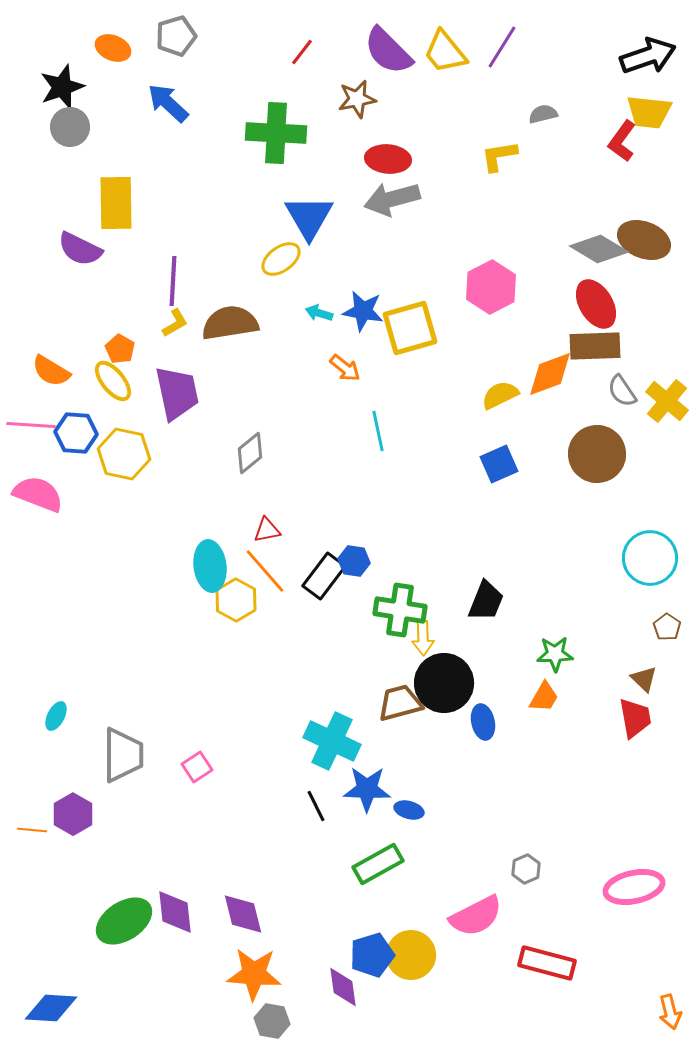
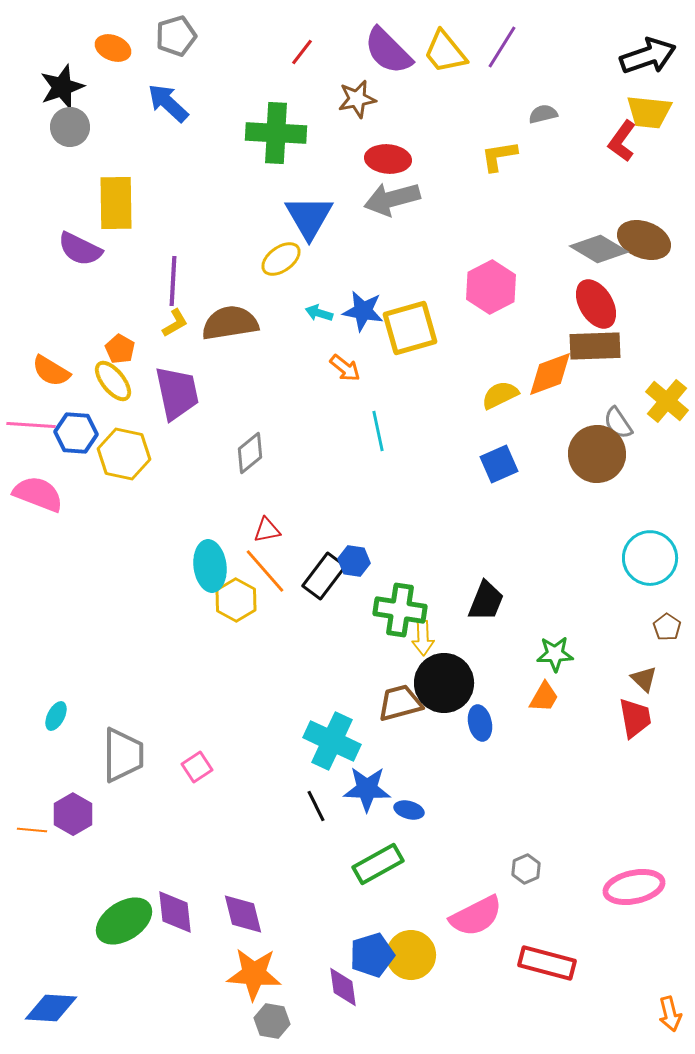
gray semicircle at (622, 391): moved 4 px left, 32 px down
blue ellipse at (483, 722): moved 3 px left, 1 px down
orange arrow at (670, 1012): moved 2 px down
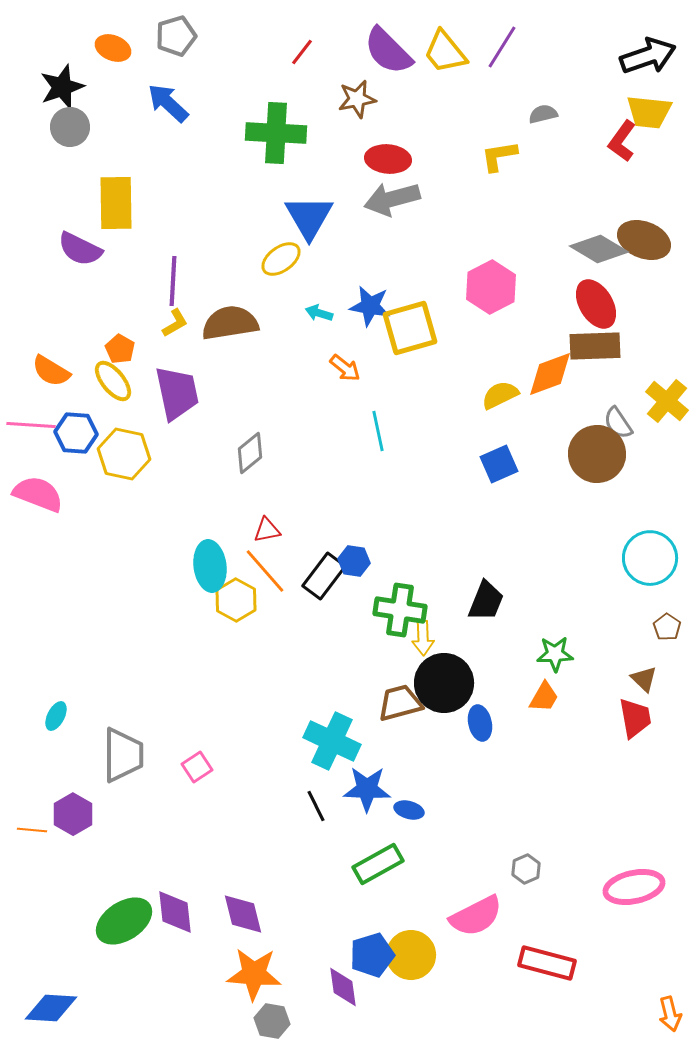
blue star at (363, 311): moved 7 px right, 5 px up
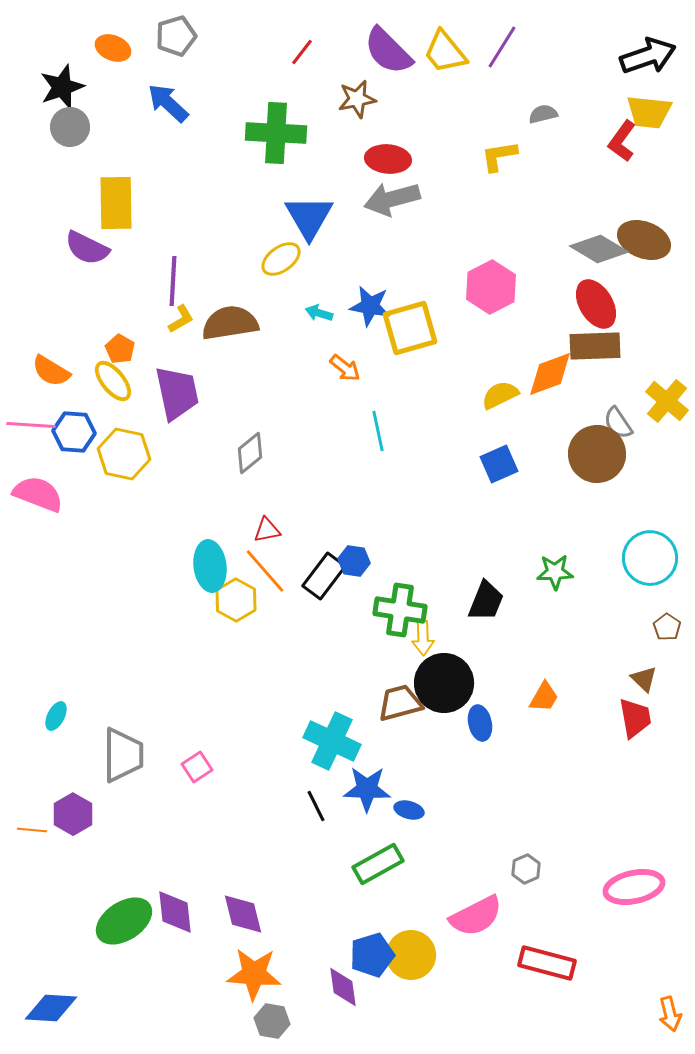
purple semicircle at (80, 249): moved 7 px right, 1 px up
yellow L-shape at (175, 323): moved 6 px right, 4 px up
blue hexagon at (76, 433): moved 2 px left, 1 px up
green star at (555, 654): moved 82 px up
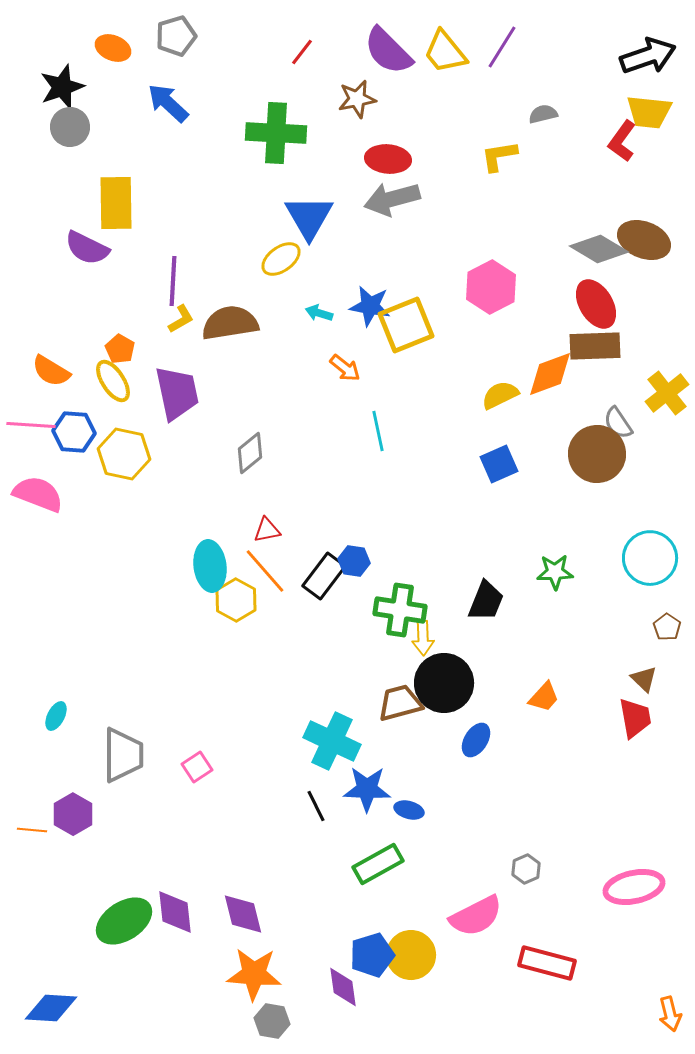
yellow square at (410, 328): moved 4 px left, 3 px up; rotated 6 degrees counterclockwise
yellow ellipse at (113, 381): rotated 6 degrees clockwise
yellow cross at (667, 401): moved 8 px up; rotated 12 degrees clockwise
orange trapezoid at (544, 697): rotated 12 degrees clockwise
blue ellipse at (480, 723): moved 4 px left, 17 px down; rotated 44 degrees clockwise
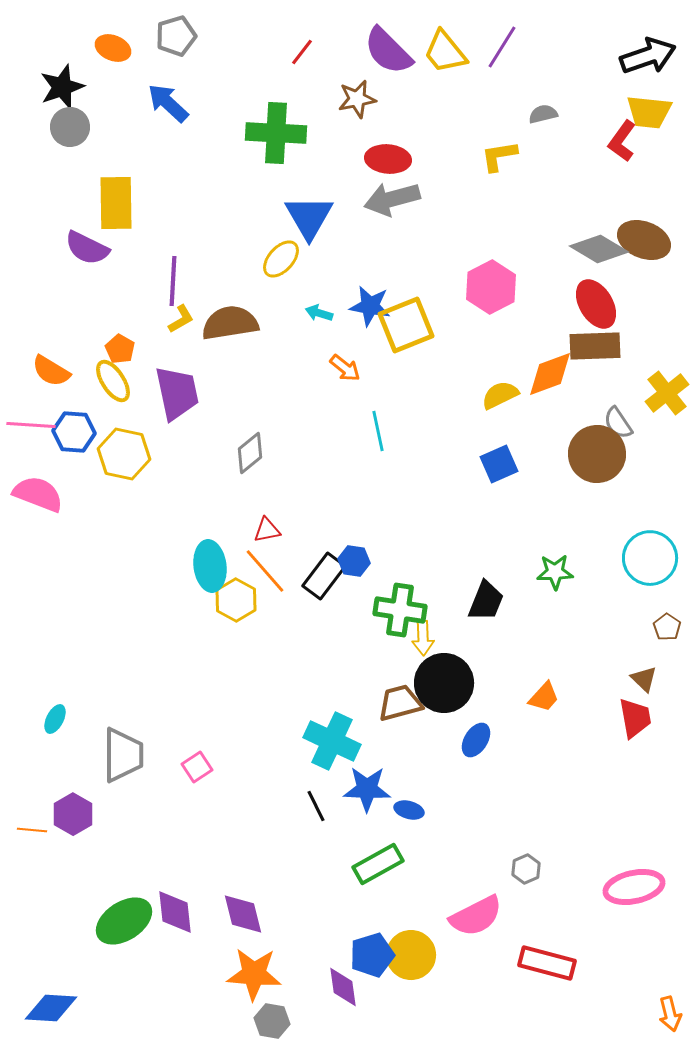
yellow ellipse at (281, 259): rotated 12 degrees counterclockwise
cyan ellipse at (56, 716): moved 1 px left, 3 px down
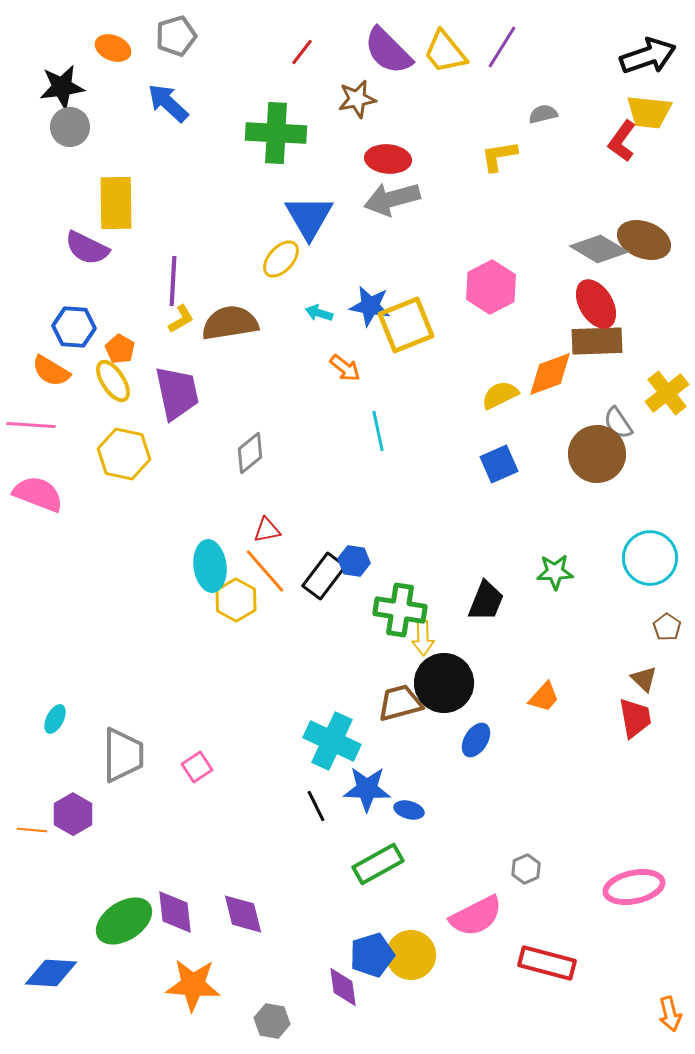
black star at (62, 87): rotated 12 degrees clockwise
brown rectangle at (595, 346): moved 2 px right, 5 px up
blue hexagon at (74, 432): moved 105 px up
orange star at (254, 974): moved 61 px left, 11 px down
blue diamond at (51, 1008): moved 35 px up
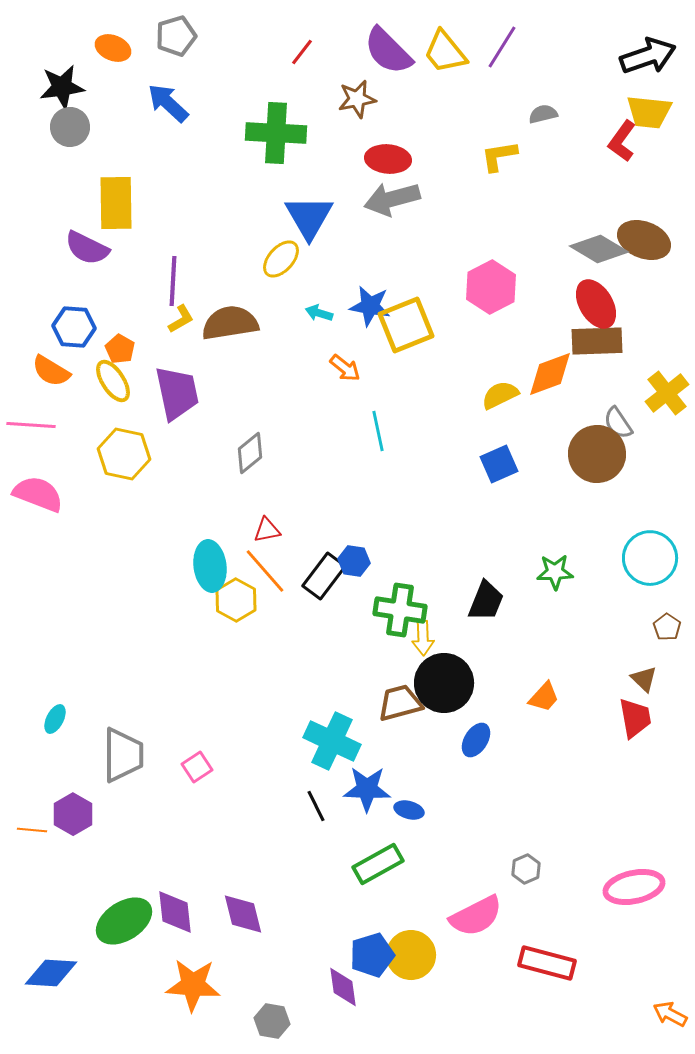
orange arrow at (670, 1014): rotated 132 degrees clockwise
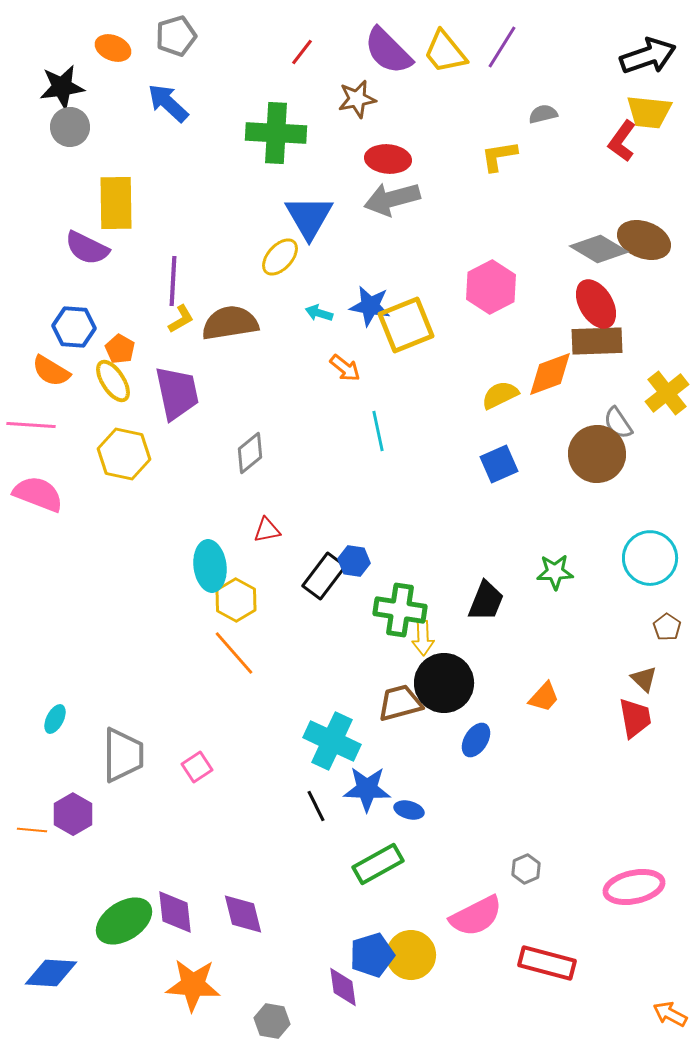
yellow ellipse at (281, 259): moved 1 px left, 2 px up
orange line at (265, 571): moved 31 px left, 82 px down
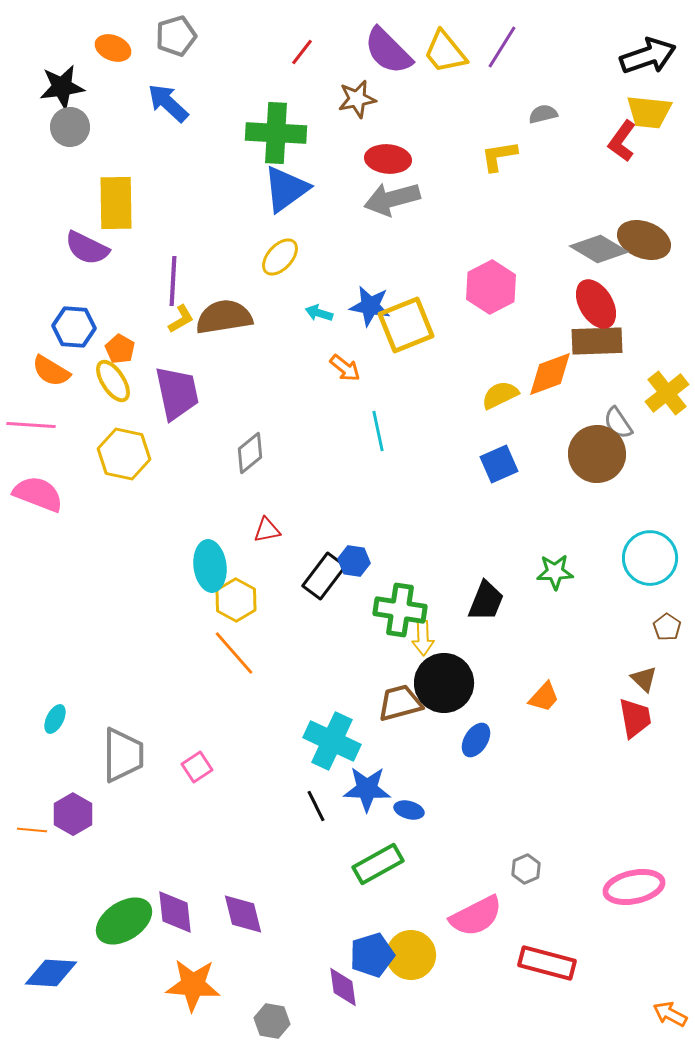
blue triangle at (309, 217): moved 23 px left, 28 px up; rotated 24 degrees clockwise
brown semicircle at (230, 323): moved 6 px left, 6 px up
